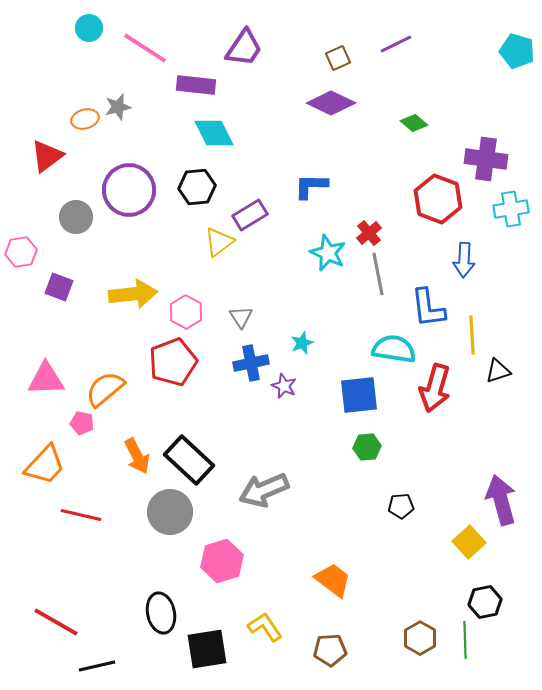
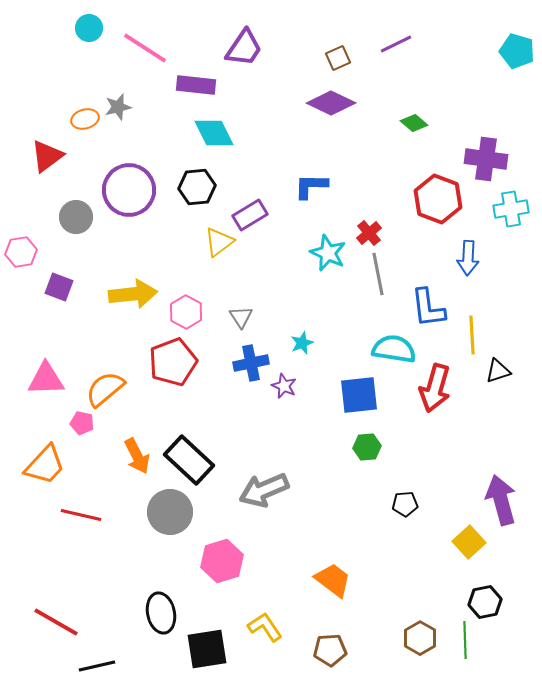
blue arrow at (464, 260): moved 4 px right, 2 px up
black pentagon at (401, 506): moved 4 px right, 2 px up
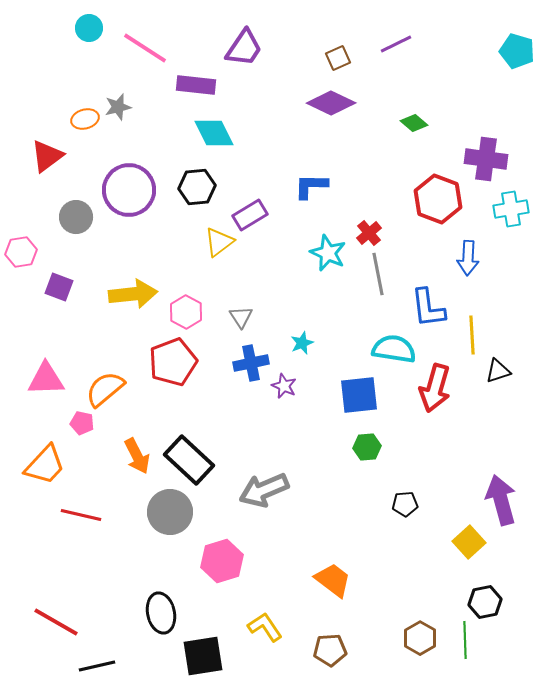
black square at (207, 649): moved 4 px left, 7 px down
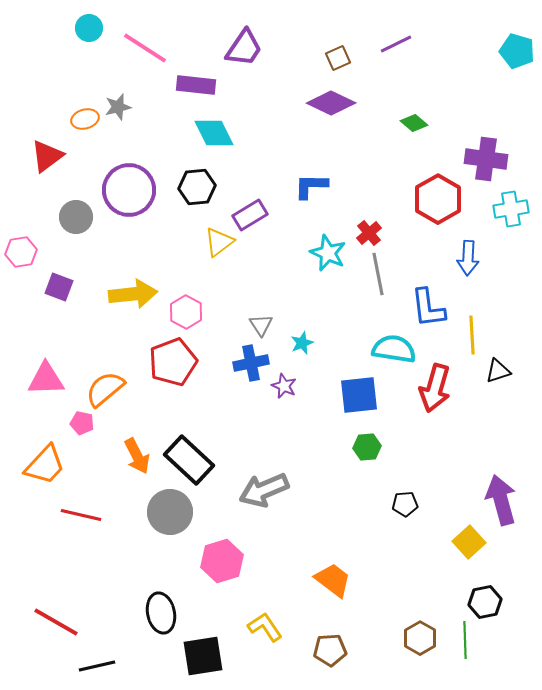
red hexagon at (438, 199): rotated 9 degrees clockwise
gray triangle at (241, 317): moved 20 px right, 8 px down
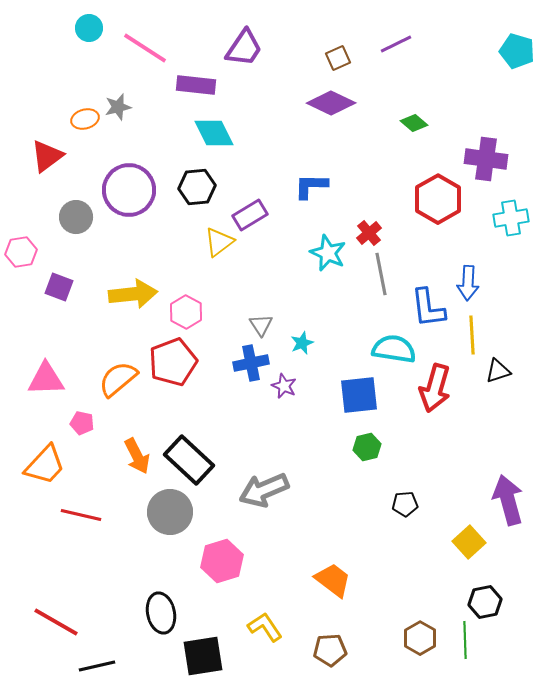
cyan cross at (511, 209): moved 9 px down
blue arrow at (468, 258): moved 25 px down
gray line at (378, 274): moved 3 px right
orange semicircle at (105, 389): moved 13 px right, 10 px up
green hexagon at (367, 447): rotated 8 degrees counterclockwise
purple arrow at (501, 500): moved 7 px right
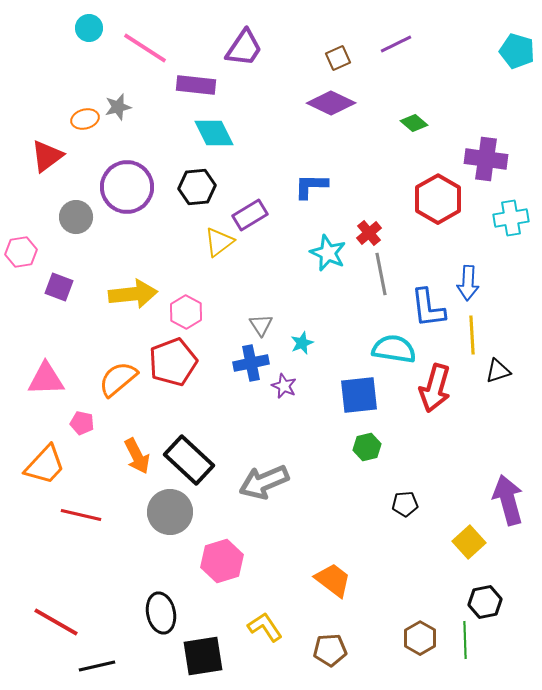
purple circle at (129, 190): moved 2 px left, 3 px up
gray arrow at (264, 490): moved 8 px up
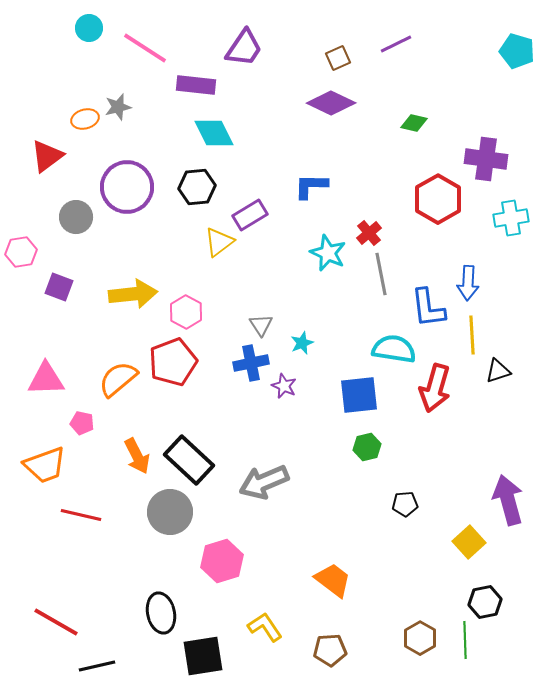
green diamond at (414, 123): rotated 28 degrees counterclockwise
orange trapezoid at (45, 465): rotated 27 degrees clockwise
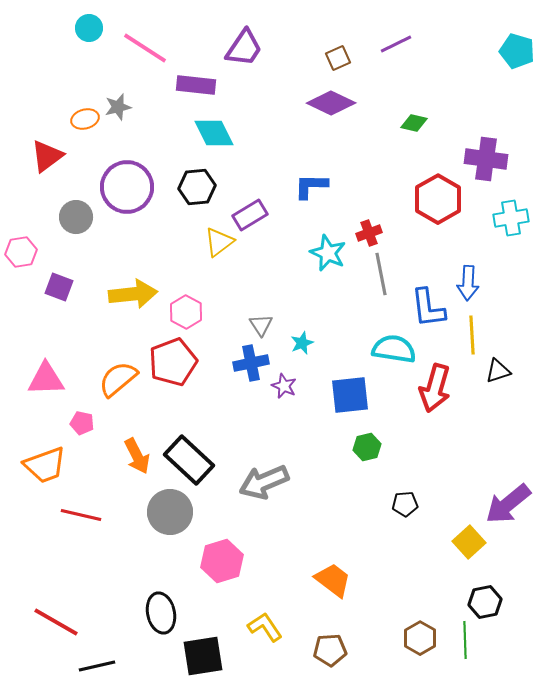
red cross at (369, 233): rotated 20 degrees clockwise
blue square at (359, 395): moved 9 px left
purple arrow at (508, 500): moved 4 px down; rotated 114 degrees counterclockwise
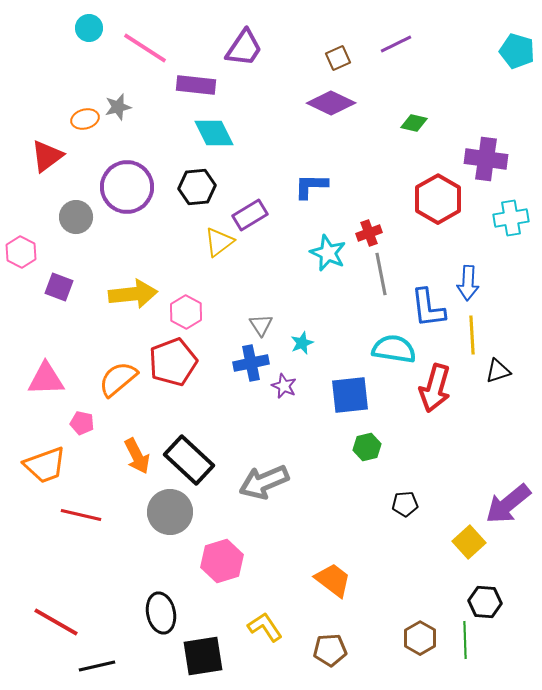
pink hexagon at (21, 252): rotated 24 degrees counterclockwise
black hexagon at (485, 602): rotated 16 degrees clockwise
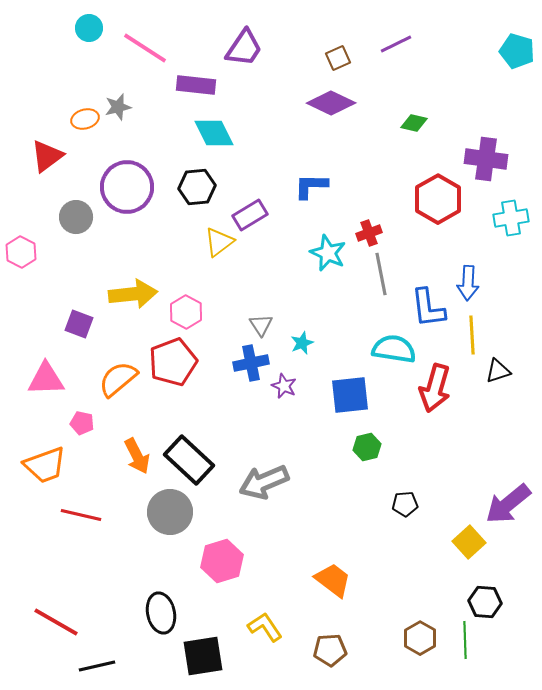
purple square at (59, 287): moved 20 px right, 37 px down
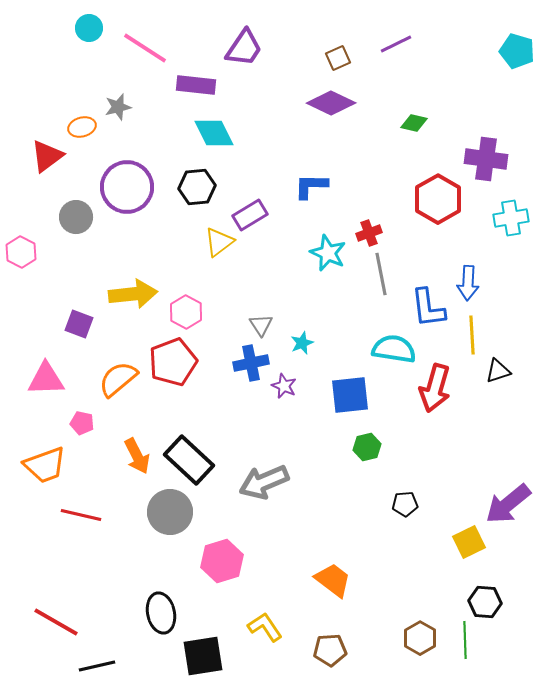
orange ellipse at (85, 119): moved 3 px left, 8 px down
yellow square at (469, 542): rotated 16 degrees clockwise
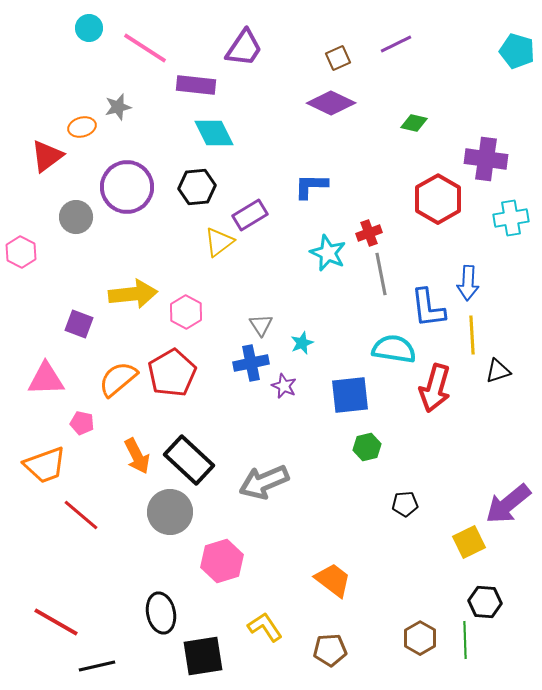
red pentagon at (173, 362): moved 1 px left, 11 px down; rotated 9 degrees counterclockwise
red line at (81, 515): rotated 27 degrees clockwise
